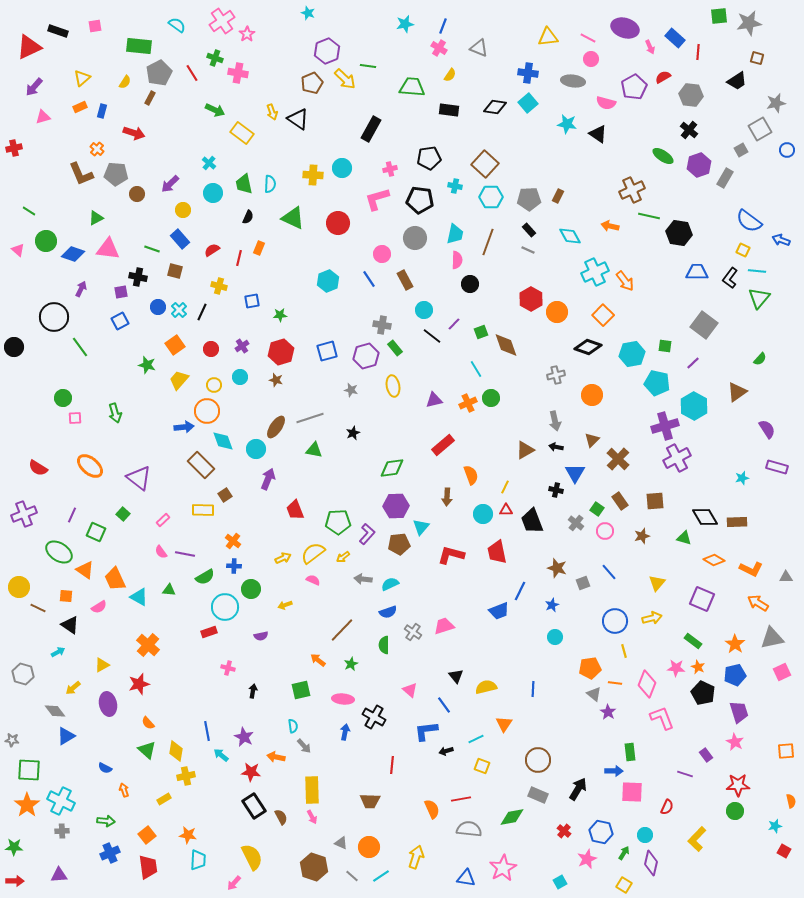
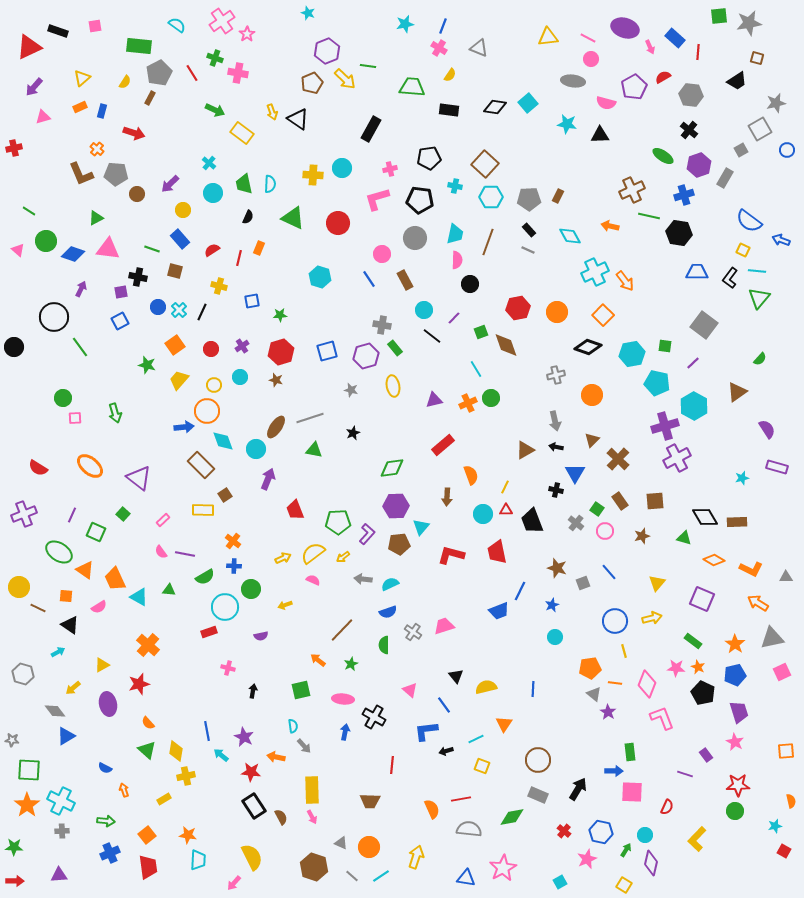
blue cross at (528, 73): moved 156 px right, 122 px down; rotated 24 degrees counterclockwise
black triangle at (598, 134): moved 2 px right, 1 px down; rotated 36 degrees counterclockwise
cyan hexagon at (328, 281): moved 8 px left, 4 px up; rotated 20 degrees counterclockwise
red hexagon at (531, 299): moved 13 px left, 9 px down; rotated 20 degrees clockwise
purple line at (454, 324): moved 6 px up
green arrow at (624, 853): moved 2 px right, 3 px up
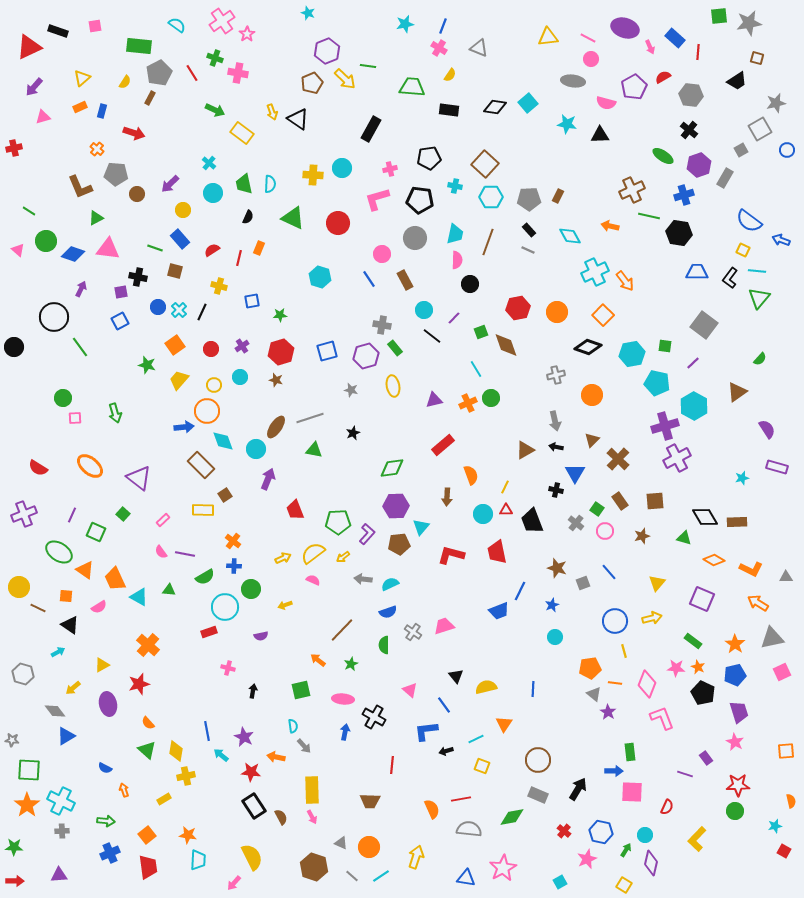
brown L-shape at (81, 174): moved 1 px left, 13 px down
green line at (152, 249): moved 3 px right, 1 px up
purple rectangle at (706, 755): moved 3 px down
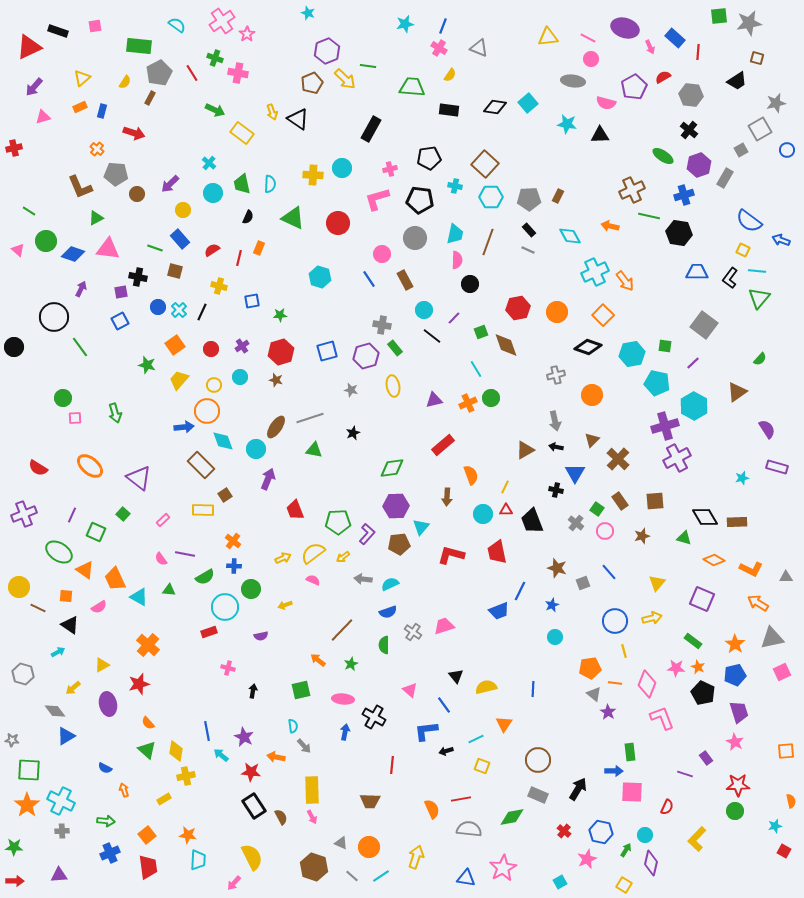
green trapezoid at (244, 184): moved 2 px left
pink semicircle at (161, 552): moved 7 px down
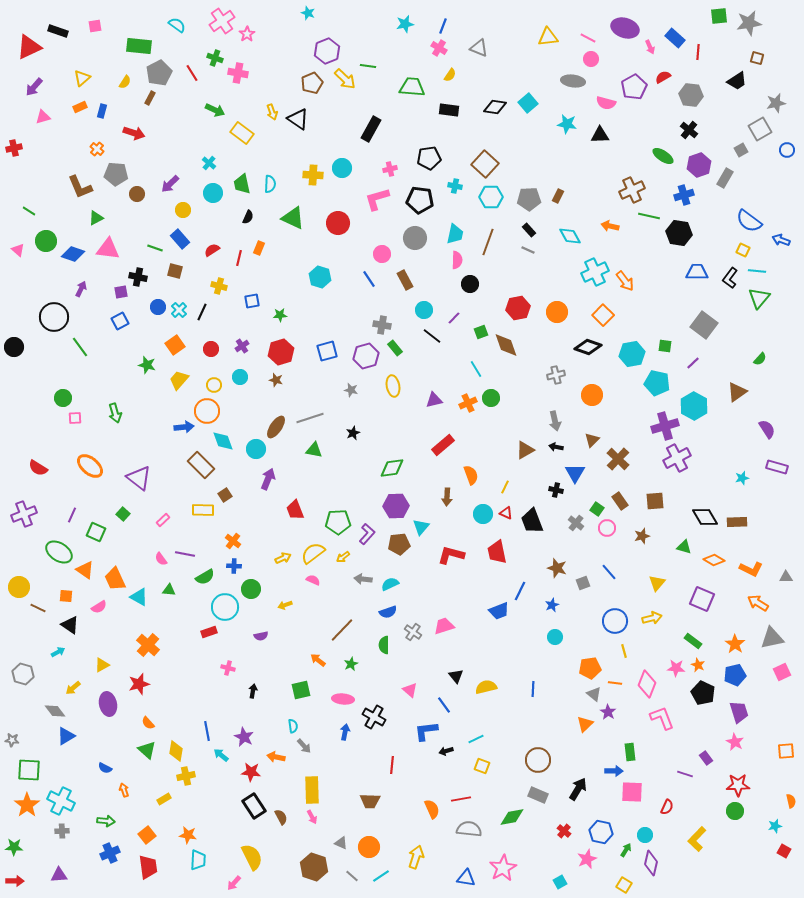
red triangle at (506, 510): moved 3 px down; rotated 24 degrees clockwise
pink circle at (605, 531): moved 2 px right, 3 px up
green triangle at (684, 538): moved 9 px down
orange star at (698, 667): moved 2 px up
orange triangle at (504, 724): moved 81 px right; rotated 12 degrees clockwise
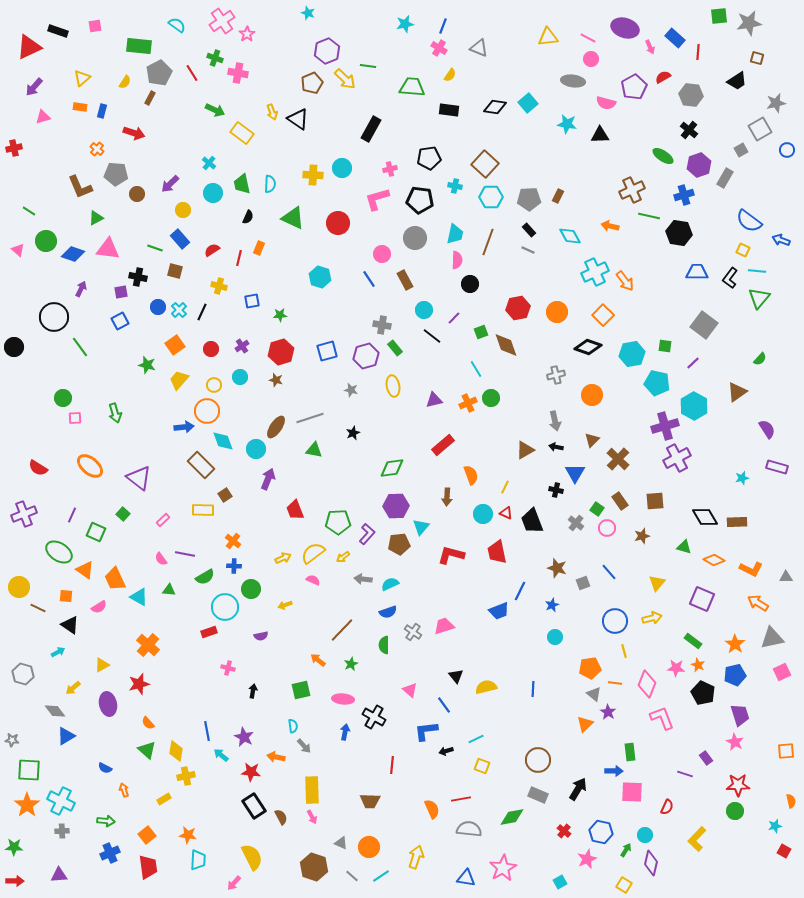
orange rectangle at (80, 107): rotated 32 degrees clockwise
purple trapezoid at (739, 712): moved 1 px right, 3 px down
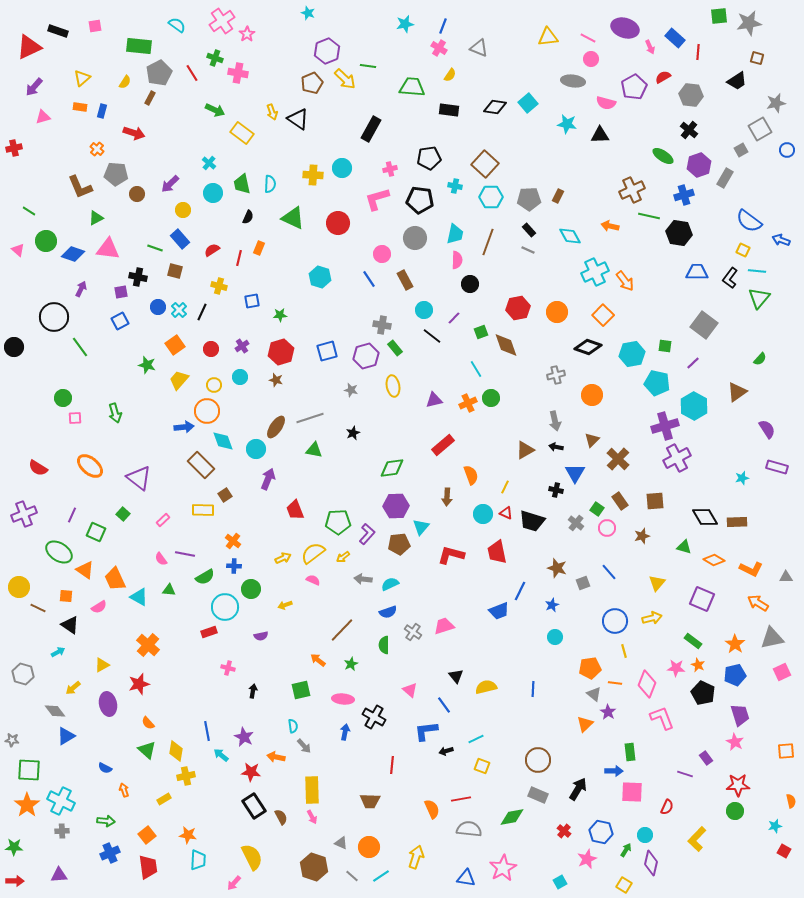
black trapezoid at (532, 521): rotated 52 degrees counterclockwise
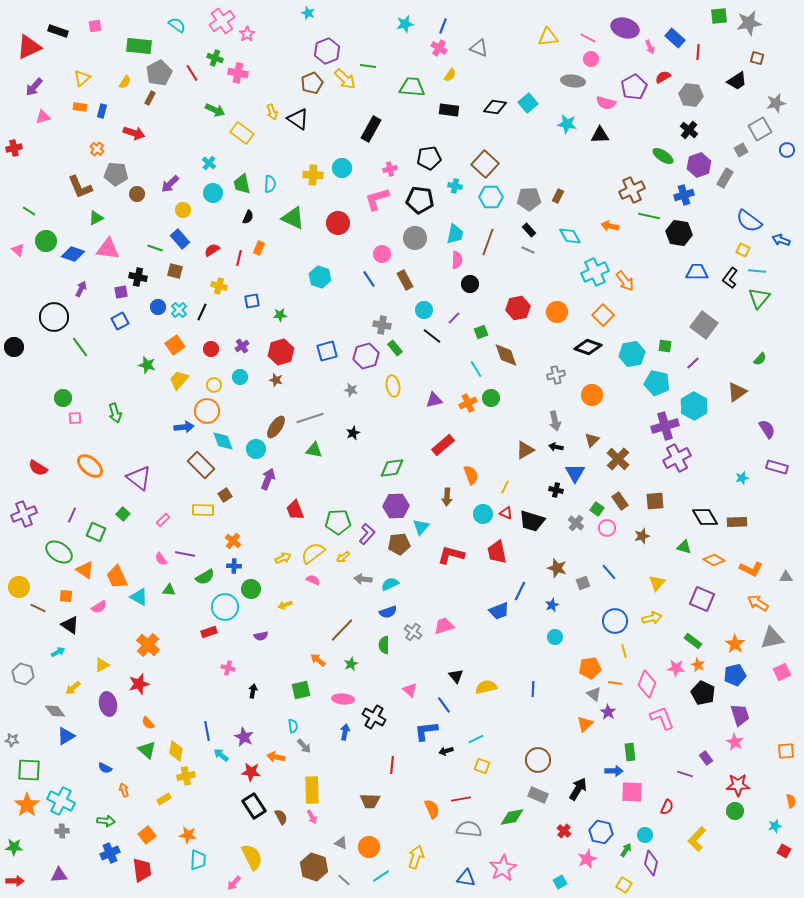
brown diamond at (506, 345): moved 10 px down
orange trapezoid at (115, 579): moved 2 px right, 2 px up
red trapezoid at (148, 867): moved 6 px left, 3 px down
gray line at (352, 876): moved 8 px left, 4 px down
